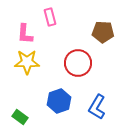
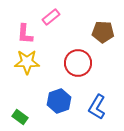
pink rectangle: moved 1 px right; rotated 66 degrees clockwise
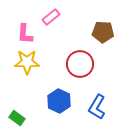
red circle: moved 2 px right, 1 px down
blue hexagon: rotated 15 degrees counterclockwise
green rectangle: moved 3 px left, 1 px down
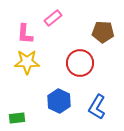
pink rectangle: moved 2 px right, 1 px down
red circle: moved 1 px up
green rectangle: rotated 42 degrees counterclockwise
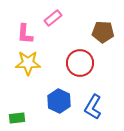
yellow star: moved 1 px right, 1 px down
blue L-shape: moved 4 px left
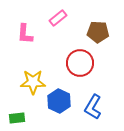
pink rectangle: moved 5 px right
brown pentagon: moved 5 px left
yellow star: moved 5 px right, 19 px down
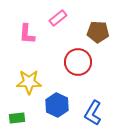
pink L-shape: moved 2 px right
red circle: moved 2 px left, 1 px up
yellow star: moved 4 px left
blue hexagon: moved 2 px left, 4 px down
blue L-shape: moved 6 px down
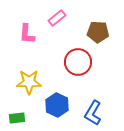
pink rectangle: moved 1 px left
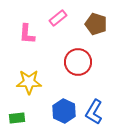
pink rectangle: moved 1 px right
brown pentagon: moved 2 px left, 8 px up; rotated 15 degrees clockwise
blue hexagon: moved 7 px right, 6 px down
blue L-shape: moved 1 px right, 1 px up
